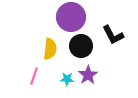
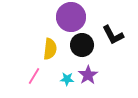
black circle: moved 1 px right, 1 px up
pink line: rotated 12 degrees clockwise
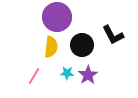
purple circle: moved 14 px left
yellow semicircle: moved 1 px right, 2 px up
cyan star: moved 6 px up
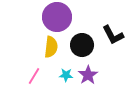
cyan star: moved 1 px left, 2 px down
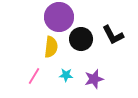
purple circle: moved 2 px right
black circle: moved 1 px left, 6 px up
purple star: moved 6 px right, 4 px down; rotated 18 degrees clockwise
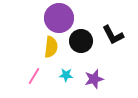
purple circle: moved 1 px down
black circle: moved 2 px down
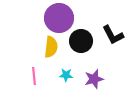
pink line: rotated 36 degrees counterclockwise
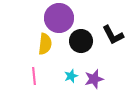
yellow semicircle: moved 6 px left, 3 px up
cyan star: moved 5 px right, 1 px down; rotated 24 degrees counterclockwise
